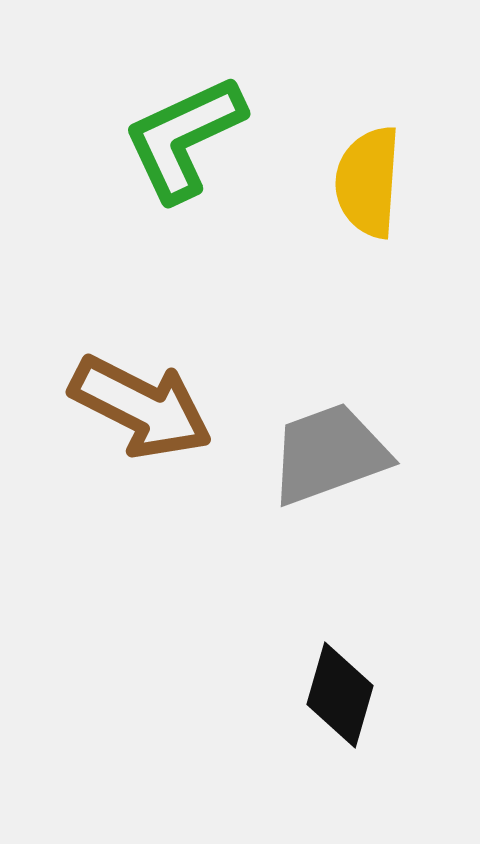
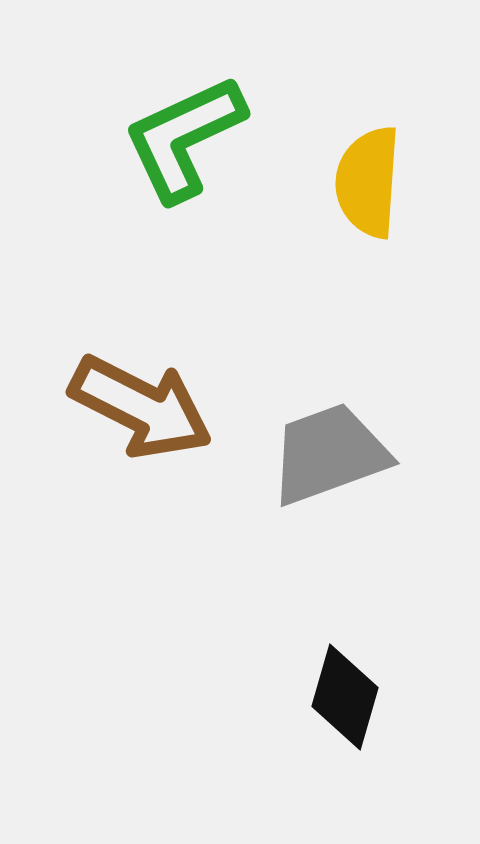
black diamond: moved 5 px right, 2 px down
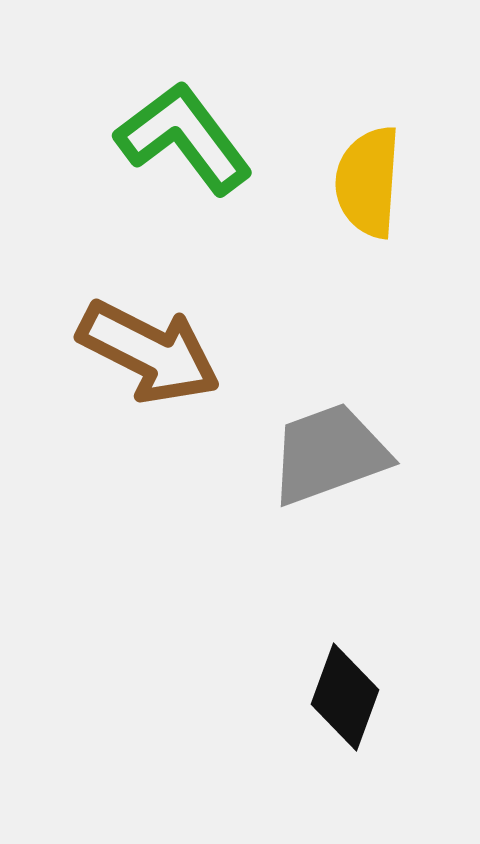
green L-shape: rotated 78 degrees clockwise
brown arrow: moved 8 px right, 55 px up
black diamond: rotated 4 degrees clockwise
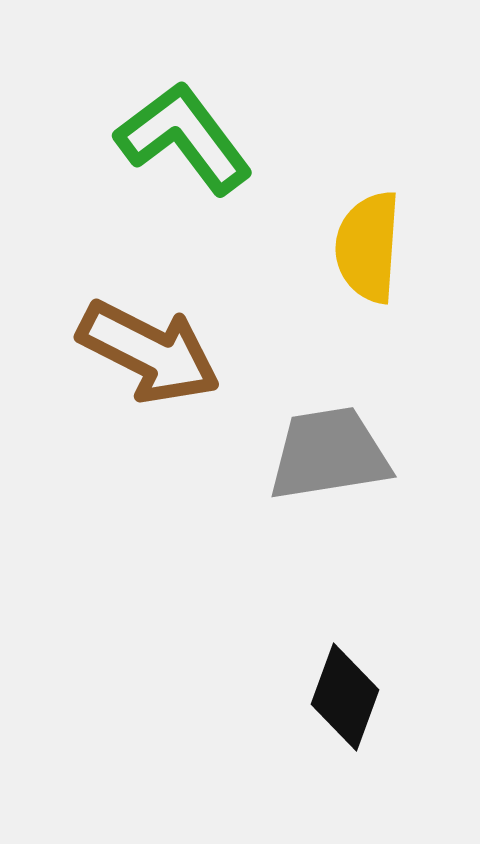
yellow semicircle: moved 65 px down
gray trapezoid: rotated 11 degrees clockwise
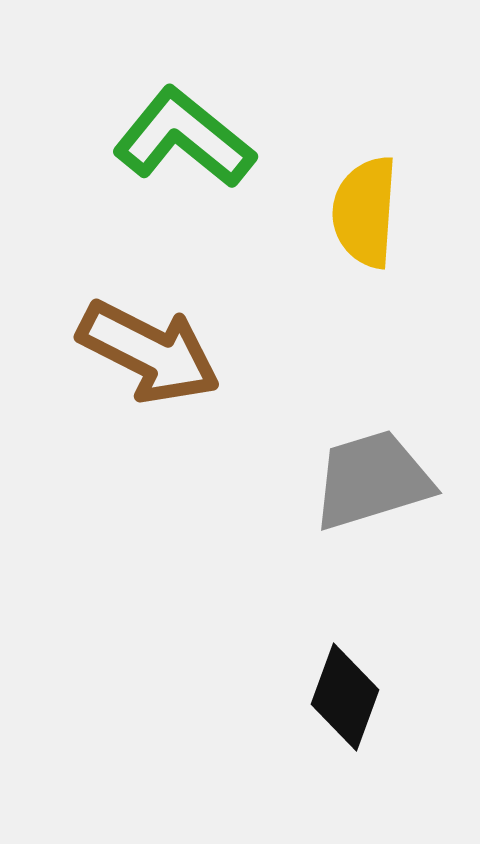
green L-shape: rotated 14 degrees counterclockwise
yellow semicircle: moved 3 px left, 35 px up
gray trapezoid: moved 43 px right, 26 px down; rotated 8 degrees counterclockwise
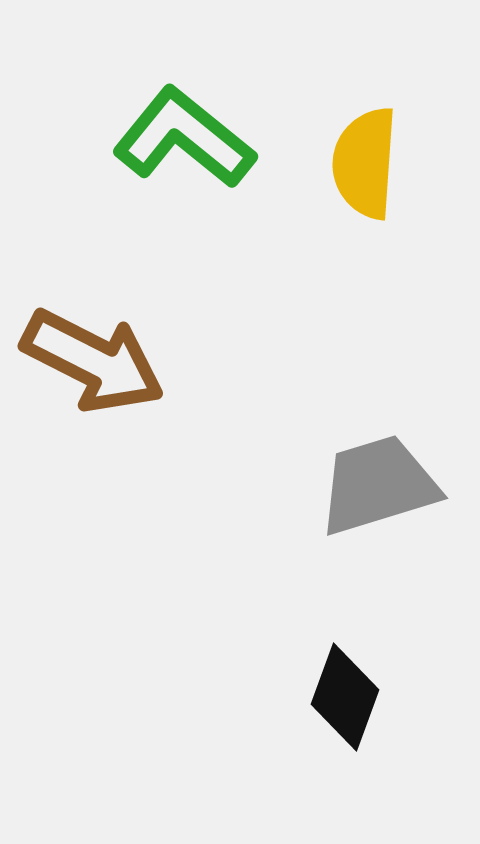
yellow semicircle: moved 49 px up
brown arrow: moved 56 px left, 9 px down
gray trapezoid: moved 6 px right, 5 px down
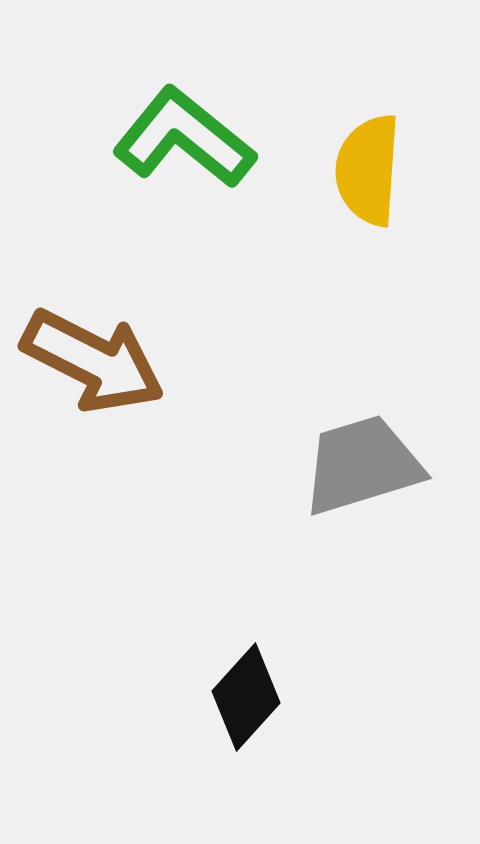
yellow semicircle: moved 3 px right, 7 px down
gray trapezoid: moved 16 px left, 20 px up
black diamond: moved 99 px left; rotated 22 degrees clockwise
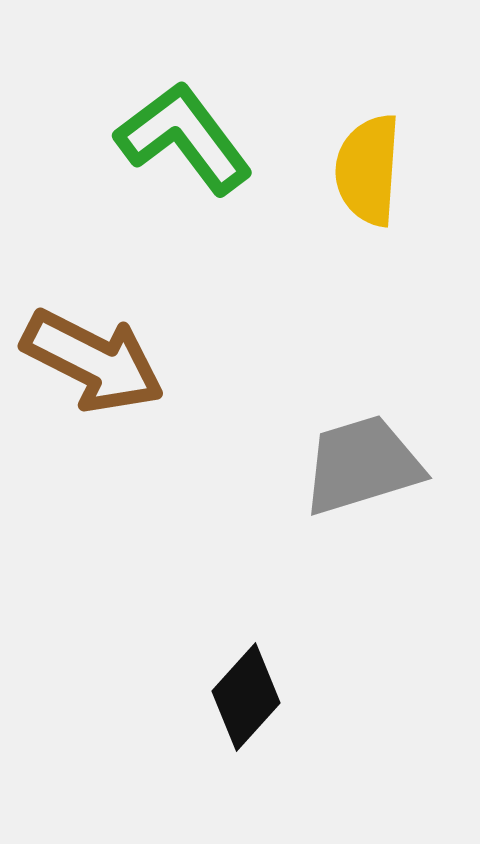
green L-shape: rotated 14 degrees clockwise
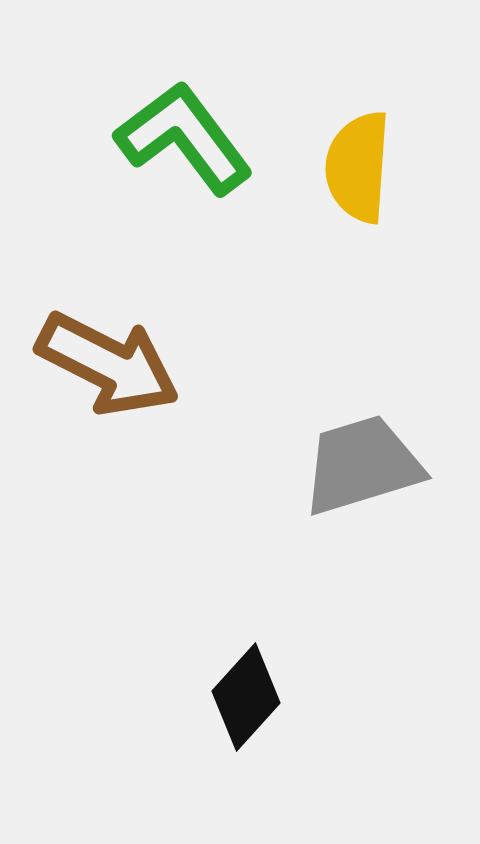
yellow semicircle: moved 10 px left, 3 px up
brown arrow: moved 15 px right, 3 px down
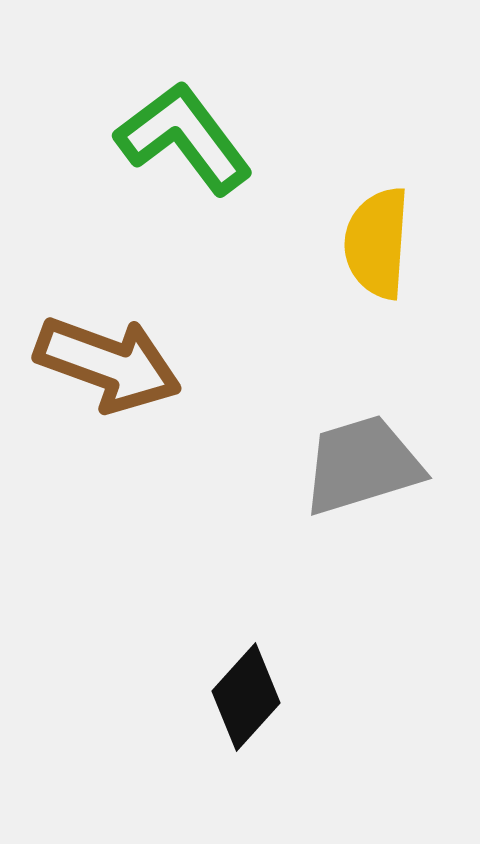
yellow semicircle: moved 19 px right, 76 px down
brown arrow: rotated 7 degrees counterclockwise
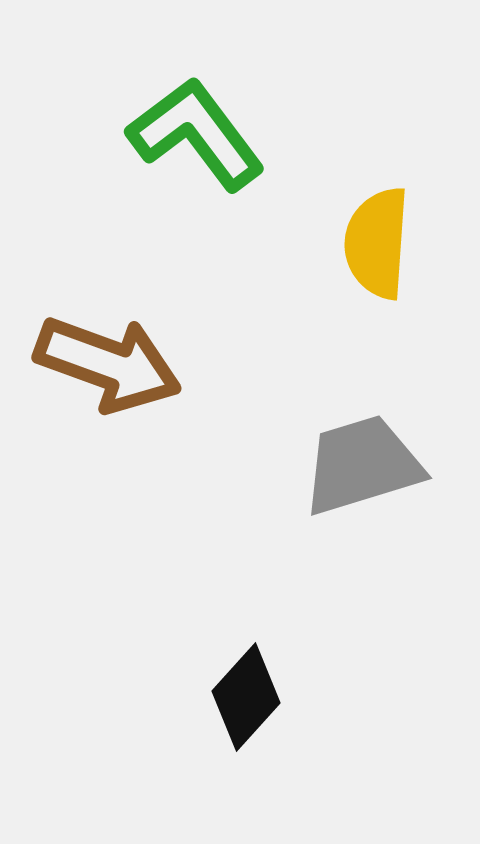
green L-shape: moved 12 px right, 4 px up
